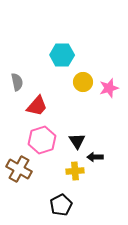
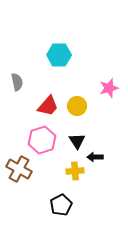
cyan hexagon: moved 3 px left
yellow circle: moved 6 px left, 24 px down
red trapezoid: moved 11 px right
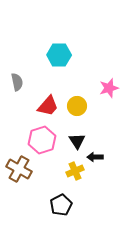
yellow cross: rotated 18 degrees counterclockwise
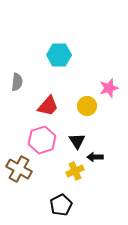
gray semicircle: rotated 18 degrees clockwise
yellow circle: moved 10 px right
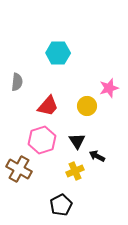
cyan hexagon: moved 1 px left, 2 px up
black arrow: moved 2 px right, 1 px up; rotated 28 degrees clockwise
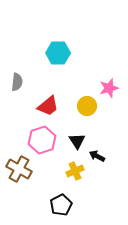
red trapezoid: rotated 10 degrees clockwise
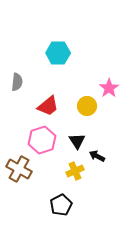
pink star: rotated 18 degrees counterclockwise
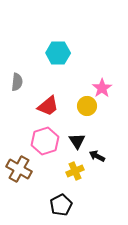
pink star: moved 7 px left
pink hexagon: moved 3 px right, 1 px down
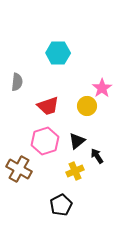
red trapezoid: rotated 20 degrees clockwise
black triangle: rotated 24 degrees clockwise
black arrow: rotated 28 degrees clockwise
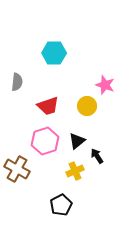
cyan hexagon: moved 4 px left
pink star: moved 3 px right, 3 px up; rotated 18 degrees counterclockwise
brown cross: moved 2 px left
